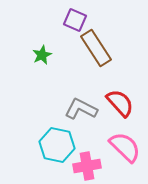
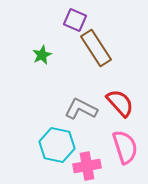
pink semicircle: rotated 28 degrees clockwise
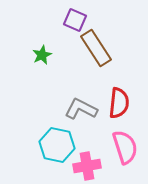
red semicircle: moved 1 px left; rotated 48 degrees clockwise
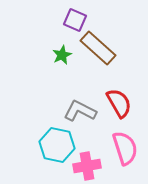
brown rectangle: moved 2 px right; rotated 15 degrees counterclockwise
green star: moved 20 px right
red semicircle: rotated 36 degrees counterclockwise
gray L-shape: moved 1 px left, 2 px down
pink semicircle: moved 1 px down
